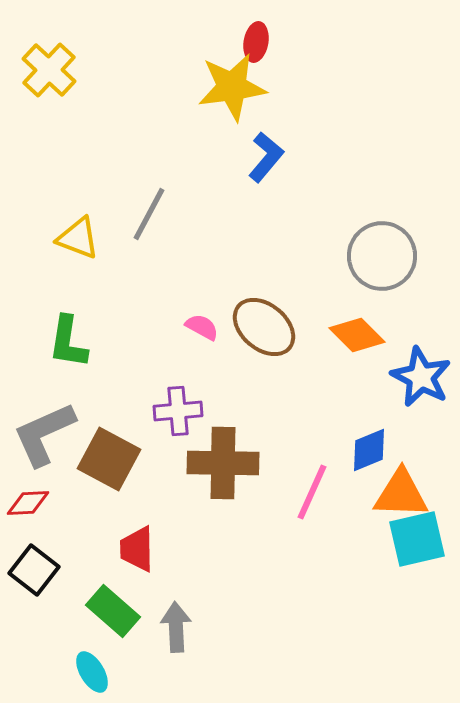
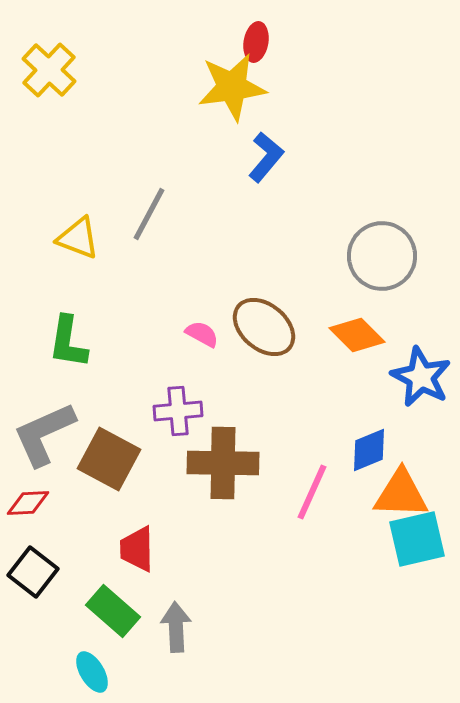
pink semicircle: moved 7 px down
black square: moved 1 px left, 2 px down
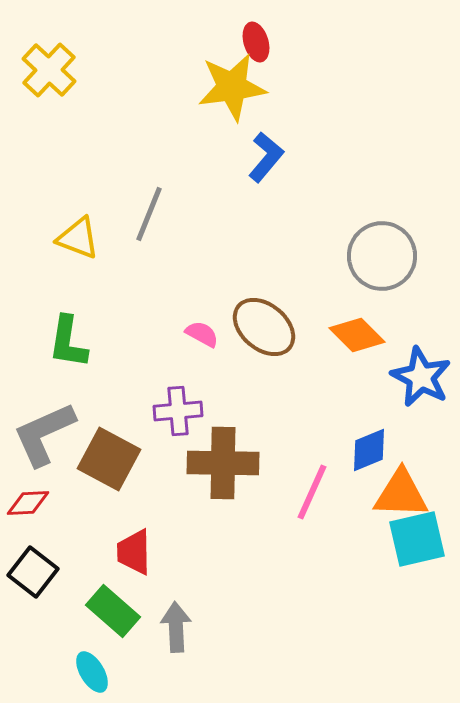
red ellipse: rotated 27 degrees counterclockwise
gray line: rotated 6 degrees counterclockwise
red trapezoid: moved 3 px left, 3 px down
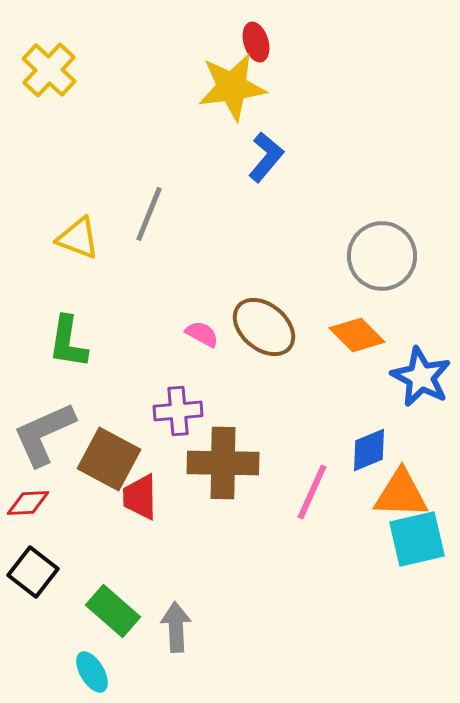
red trapezoid: moved 6 px right, 55 px up
